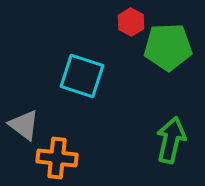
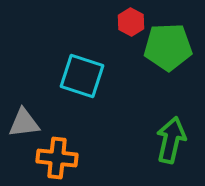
gray triangle: moved 2 px up; rotated 44 degrees counterclockwise
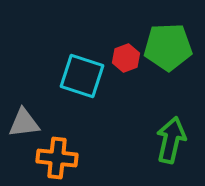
red hexagon: moved 5 px left, 36 px down; rotated 12 degrees clockwise
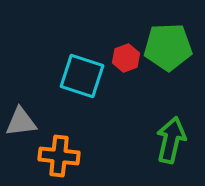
gray triangle: moved 3 px left, 1 px up
orange cross: moved 2 px right, 2 px up
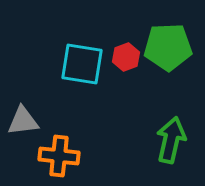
red hexagon: moved 1 px up
cyan square: moved 12 px up; rotated 9 degrees counterclockwise
gray triangle: moved 2 px right, 1 px up
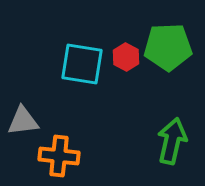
red hexagon: rotated 12 degrees counterclockwise
green arrow: moved 1 px right, 1 px down
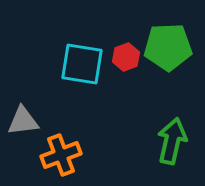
red hexagon: rotated 12 degrees clockwise
orange cross: moved 2 px right, 1 px up; rotated 27 degrees counterclockwise
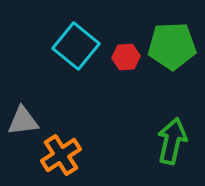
green pentagon: moved 4 px right, 1 px up
red hexagon: rotated 16 degrees clockwise
cyan square: moved 6 px left, 18 px up; rotated 30 degrees clockwise
orange cross: rotated 12 degrees counterclockwise
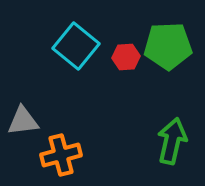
green pentagon: moved 4 px left
orange cross: rotated 18 degrees clockwise
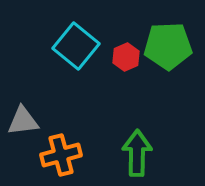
red hexagon: rotated 20 degrees counterclockwise
green arrow: moved 35 px left, 12 px down; rotated 12 degrees counterclockwise
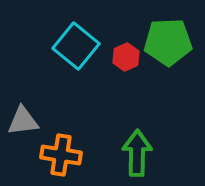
green pentagon: moved 4 px up
orange cross: rotated 24 degrees clockwise
